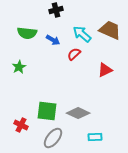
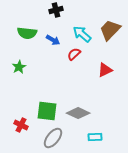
brown trapezoid: rotated 70 degrees counterclockwise
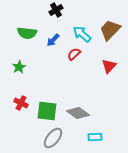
black cross: rotated 16 degrees counterclockwise
blue arrow: rotated 104 degrees clockwise
red triangle: moved 4 px right, 4 px up; rotated 21 degrees counterclockwise
gray diamond: rotated 10 degrees clockwise
red cross: moved 22 px up
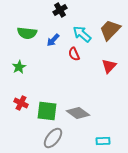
black cross: moved 4 px right
red semicircle: rotated 72 degrees counterclockwise
cyan rectangle: moved 8 px right, 4 px down
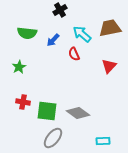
brown trapezoid: moved 2 px up; rotated 35 degrees clockwise
red cross: moved 2 px right, 1 px up; rotated 16 degrees counterclockwise
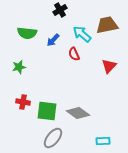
brown trapezoid: moved 3 px left, 3 px up
green star: rotated 16 degrees clockwise
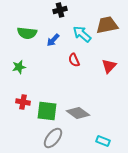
black cross: rotated 16 degrees clockwise
red semicircle: moved 6 px down
cyan rectangle: rotated 24 degrees clockwise
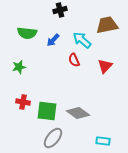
cyan arrow: moved 6 px down
red triangle: moved 4 px left
cyan rectangle: rotated 16 degrees counterclockwise
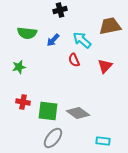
brown trapezoid: moved 3 px right, 1 px down
green square: moved 1 px right
